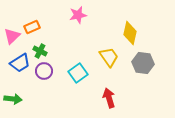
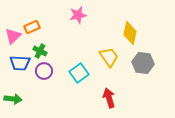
pink triangle: moved 1 px right
blue trapezoid: rotated 35 degrees clockwise
cyan square: moved 1 px right
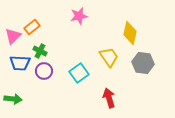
pink star: moved 1 px right, 1 px down
orange rectangle: rotated 14 degrees counterclockwise
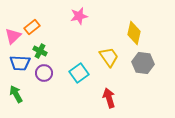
yellow diamond: moved 4 px right
purple circle: moved 2 px down
green arrow: moved 3 px right, 5 px up; rotated 126 degrees counterclockwise
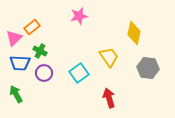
pink triangle: moved 1 px right, 2 px down
gray hexagon: moved 5 px right, 5 px down
